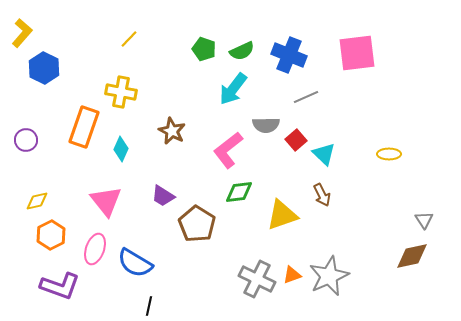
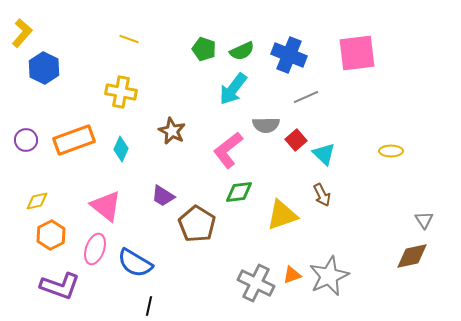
yellow line: rotated 66 degrees clockwise
orange rectangle: moved 10 px left, 13 px down; rotated 51 degrees clockwise
yellow ellipse: moved 2 px right, 3 px up
pink triangle: moved 5 px down; rotated 12 degrees counterclockwise
gray cross: moved 1 px left, 4 px down
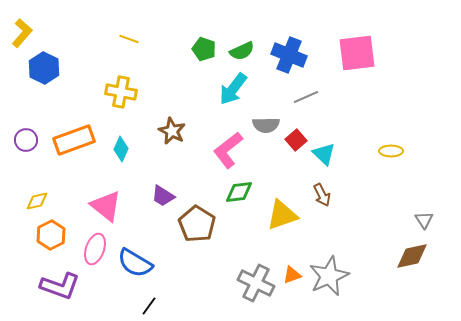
black line: rotated 24 degrees clockwise
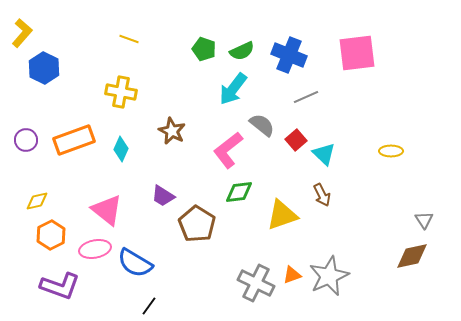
gray semicircle: moved 4 px left; rotated 140 degrees counterclockwise
pink triangle: moved 1 px right, 4 px down
pink ellipse: rotated 60 degrees clockwise
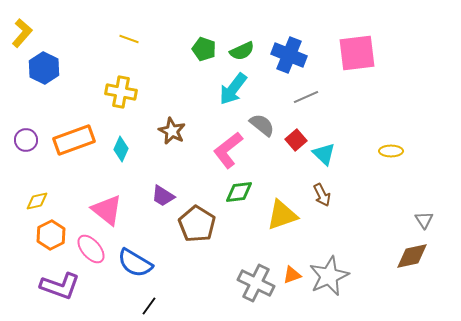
pink ellipse: moved 4 px left; rotated 60 degrees clockwise
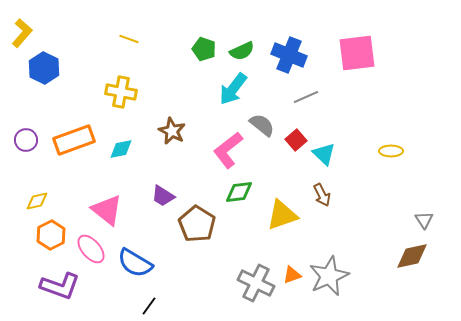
cyan diamond: rotated 55 degrees clockwise
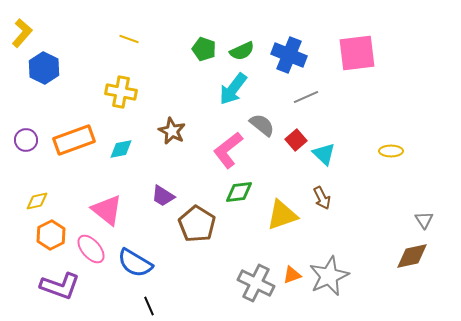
brown arrow: moved 3 px down
black line: rotated 60 degrees counterclockwise
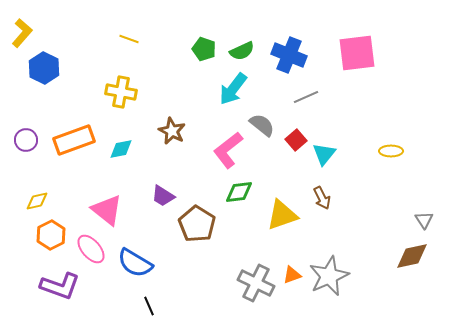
cyan triangle: rotated 25 degrees clockwise
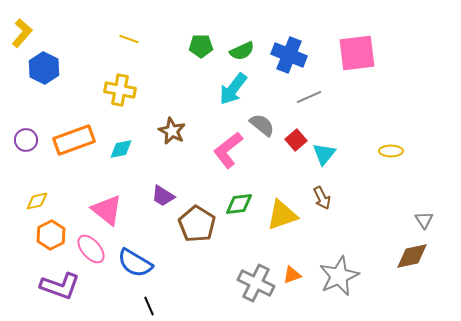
green pentagon: moved 3 px left, 3 px up; rotated 20 degrees counterclockwise
yellow cross: moved 1 px left, 2 px up
gray line: moved 3 px right
green diamond: moved 12 px down
gray star: moved 10 px right
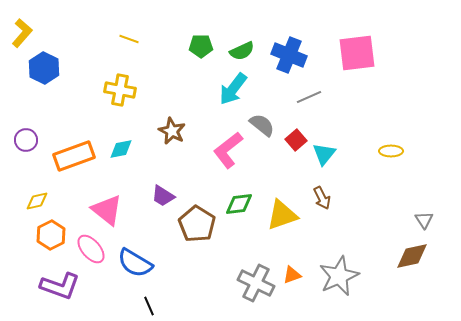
orange rectangle: moved 16 px down
